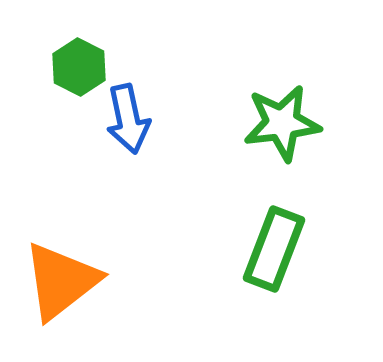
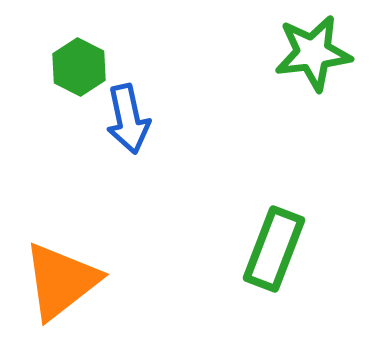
green star: moved 31 px right, 70 px up
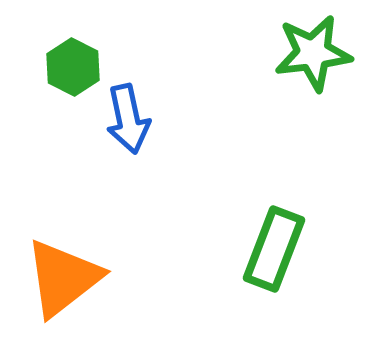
green hexagon: moved 6 px left
orange triangle: moved 2 px right, 3 px up
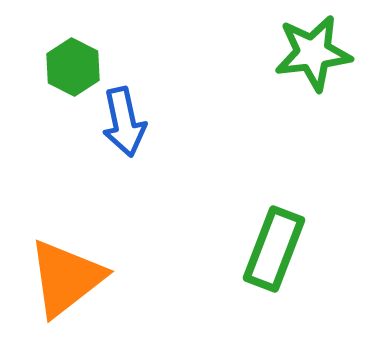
blue arrow: moved 4 px left, 3 px down
orange triangle: moved 3 px right
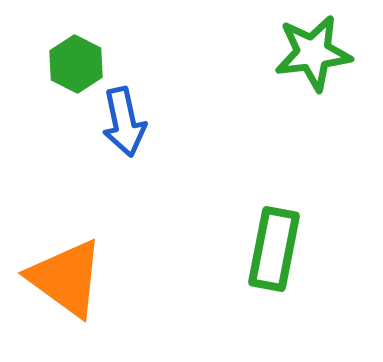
green hexagon: moved 3 px right, 3 px up
green rectangle: rotated 10 degrees counterclockwise
orange triangle: rotated 46 degrees counterclockwise
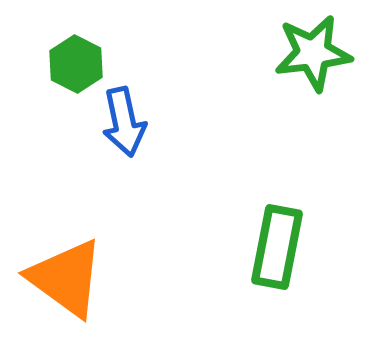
green rectangle: moved 3 px right, 2 px up
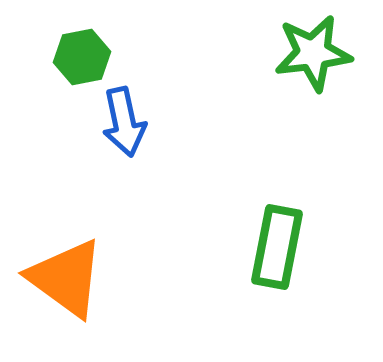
green hexagon: moved 6 px right, 7 px up; rotated 22 degrees clockwise
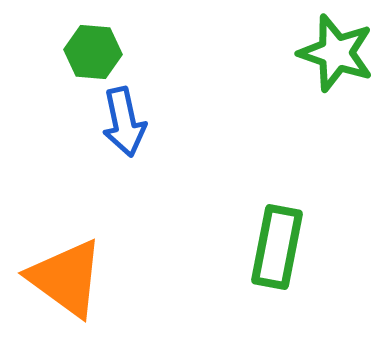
green star: moved 23 px right; rotated 26 degrees clockwise
green hexagon: moved 11 px right, 5 px up; rotated 16 degrees clockwise
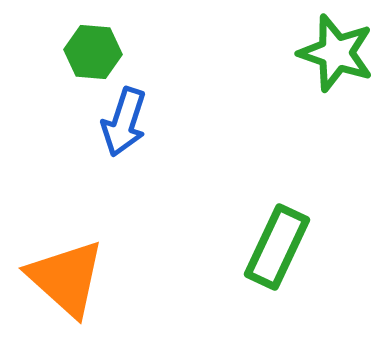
blue arrow: rotated 30 degrees clockwise
green rectangle: rotated 14 degrees clockwise
orange triangle: rotated 6 degrees clockwise
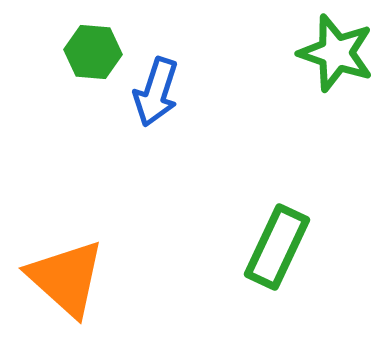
blue arrow: moved 32 px right, 30 px up
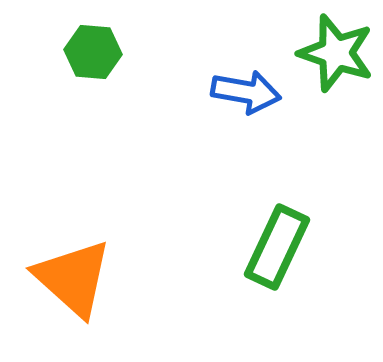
blue arrow: moved 90 px right; rotated 98 degrees counterclockwise
orange triangle: moved 7 px right
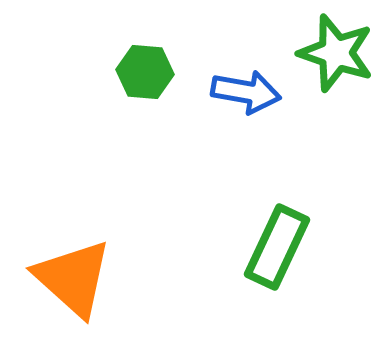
green hexagon: moved 52 px right, 20 px down
